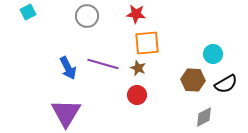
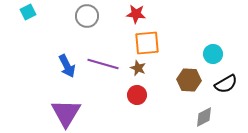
blue arrow: moved 1 px left, 2 px up
brown hexagon: moved 4 px left
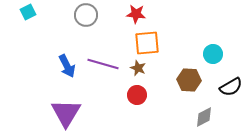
gray circle: moved 1 px left, 1 px up
black semicircle: moved 5 px right, 3 px down
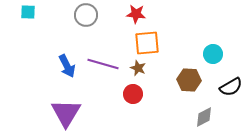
cyan square: rotated 28 degrees clockwise
red circle: moved 4 px left, 1 px up
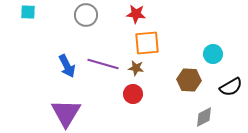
brown star: moved 2 px left; rotated 14 degrees counterclockwise
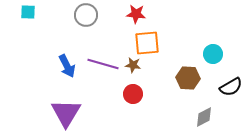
brown star: moved 3 px left, 3 px up
brown hexagon: moved 1 px left, 2 px up
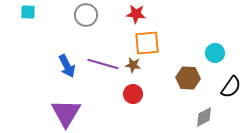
cyan circle: moved 2 px right, 1 px up
black semicircle: rotated 25 degrees counterclockwise
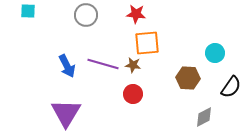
cyan square: moved 1 px up
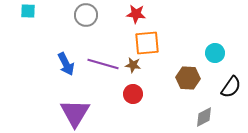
blue arrow: moved 1 px left, 2 px up
purple triangle: moved 9 px right
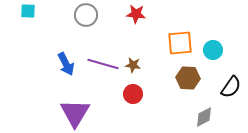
orange square: moved 33 px right
cyan circle: moved 2 px left, 3 px up
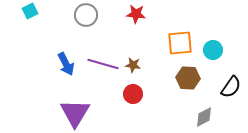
cyan square: moved 2 px right; rotated 28 degrees counterclockwise
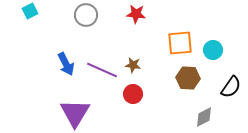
purple line: moved 1 px left, 6 px down; rotated 8 degrees clockwise
